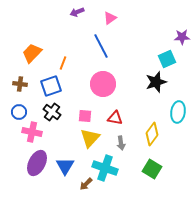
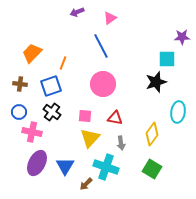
cyan square: rotated 24 degrees clockwise
cyan cross: moved 1 px right, 1 px up
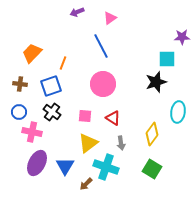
red triangle: moved 2 px left; rotated 21 degrees clockwise
yellow triangle: moved 2 px left, 5 px down; rotated 10 degrees clockwise
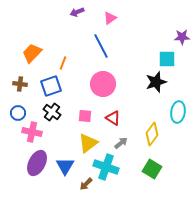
blue circle: moved 1 px left, 1 px down
gray arrow: rotated 120 degrees counterclockwise
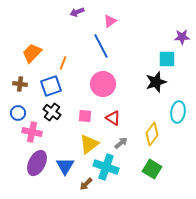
pink triangle: moved 3 px down
yellow triangle: moved 1 px right, 1 px down
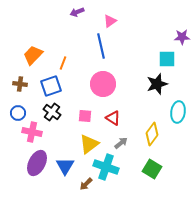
blue line: rotated 15 degrees clockwise
orange trapezoid: moved 1 px right, 2 px down
black star: moved 1 px right, 2 px down
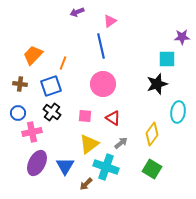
pink cross: rotated 24 degrees counterclockwise
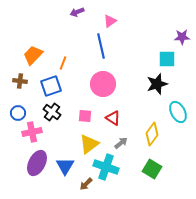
brown cross: moved 3 px up
cyan ellipse: rotated 35 degrees counterclockwise
